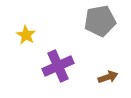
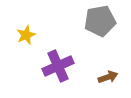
yellow star: rotated 18 degrees clockwise
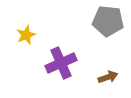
gray pentagon: moved 8 px right; rotated 16 degrees clockwise
purple cross: moved 3 px right, 3 px up
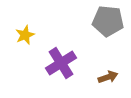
yellow star: moved 1 px left
purple cross: rotated 8 degrees counterclockwise
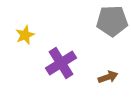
gray pentagon: moved 4 px right; rotated 8 degrees counterclockwise
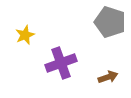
gray pentagon: moved 2 px left, 1 px down; rotated 20 degrees clockwise
purple cross: rotated 12 degrees clockwise
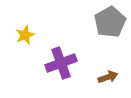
gray pentagon: rotated 24 degrees clockwise
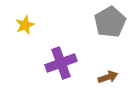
yellow star: moved 10 px up
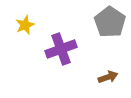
gray pentagon: rotated 8 degrees counterclockwise
purple cross: moved 14 px up
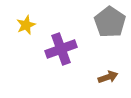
yellow star: moved 1 px right
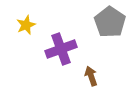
brown arrow: moved 17 px left, 1 px up; rotated 90 degrees counterclockwise
